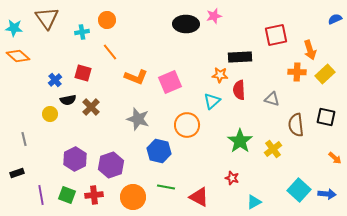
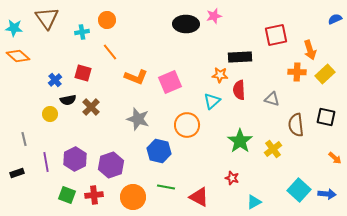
purple line at (41, 195): moved 5 px right, 33 px up
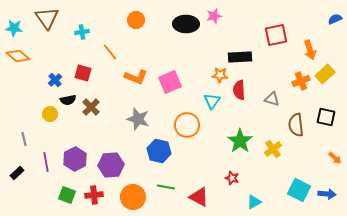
orange circle at (107, 20): moved 29 px right
orange cross at (297, 72): moved 4 px right, 9 px down; rotated 24 degrees counterclockwise
cyan triangle at (212, 101): rotated 12 degrees counterclockwise
purple hexagon at (111, 165): rotated 15 degrees clockwise
black rectangle at (17, 173): rotated 24 degrees counterclockwise
cyan square at (299, 190): rotated 15 degrees counterclockwise
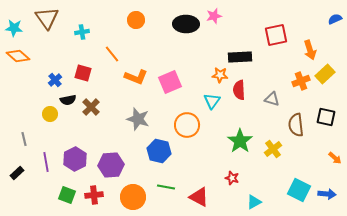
orange line at (110, 52): moved 2 px right, 2 px down
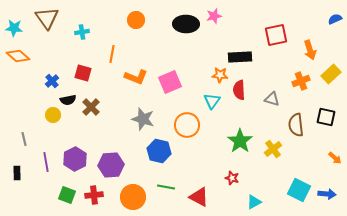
orange line at (112, 54): rotated 48 degrees clockwise
yellow rectangle at (325, 74): moved 6 px right
blue cross at (55, 80): moved 3 px left, 1 px down
yellow circle at (50, 114): moved 3 px right, 1 px down
gray star at (138, 119): moved 5 px right
black rectangle at (17, 173): rotated 48 degrees counterclockwise
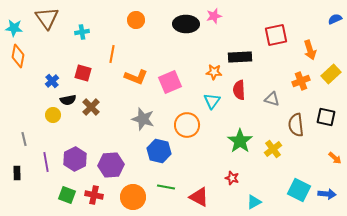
orange diamond at (18, 56): rotated 60 degrees clockwise
orange star at (220, 75): moved 6 px left, 3 px up
red cross at (94, 195): rotated 18 degrees clockwise
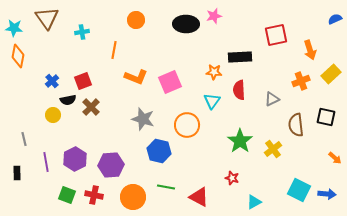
orange line at (112, 54): moved 2 px right, 4 px up
red square at (83, 73): moved 8 px down; rotated 36 degrees counterclockwise
gray triangle at (272, 99): rotated 42 degrees counterclockwise
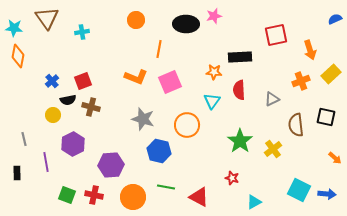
orange line at (114, 50): moved 45 px right, 1 px up
brown cross at (91, 107): rotated 30 degrees counterclockwise
purple hexagon at (75, 159): moved 2 px left, 15 px up
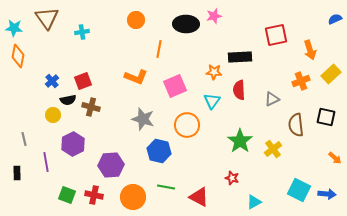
pink square at (170, 82): moved 5 px right, 4 px down
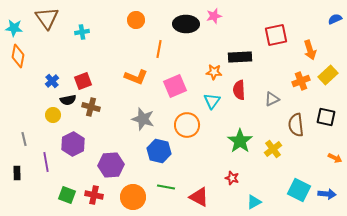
yellow rectangle at (331, 74): moved 3 px left, 1 px down
orange arrow at (335, 158): rotated 16 degrees counterclockwise
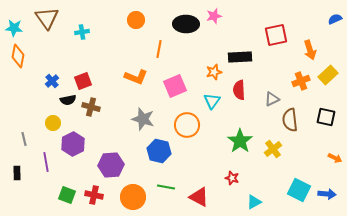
orange star at (214, 72): rotated 21 degrees counterclockwise
yellow circle at (53, 115): moved 8 px down
brown semicircle at (296, 125): moved 6 px left, 5 px up
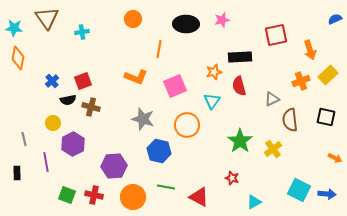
pink star at (214, 16): moved 8 px right, 4 px down
orange circle at (136, 20): moved 3 px left, 1 px up
orange diamond at (18, 56): moved 2 px down
red semicircle at (239, 90): moved 4 px up; rotated 12 degrees counterclockwise
purple hexagon at (111, 165): moved 3 px right, 1 px down
